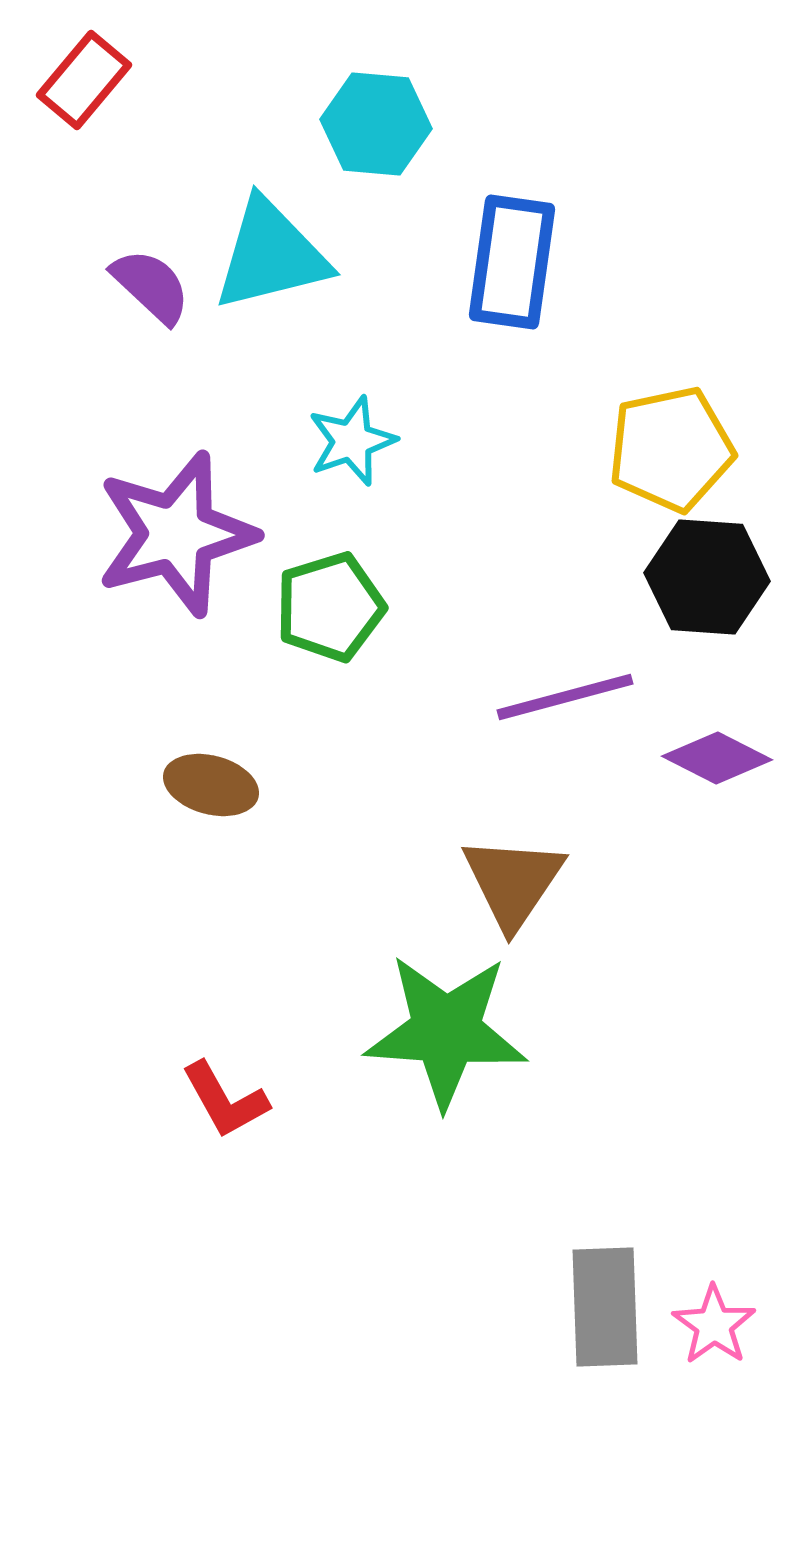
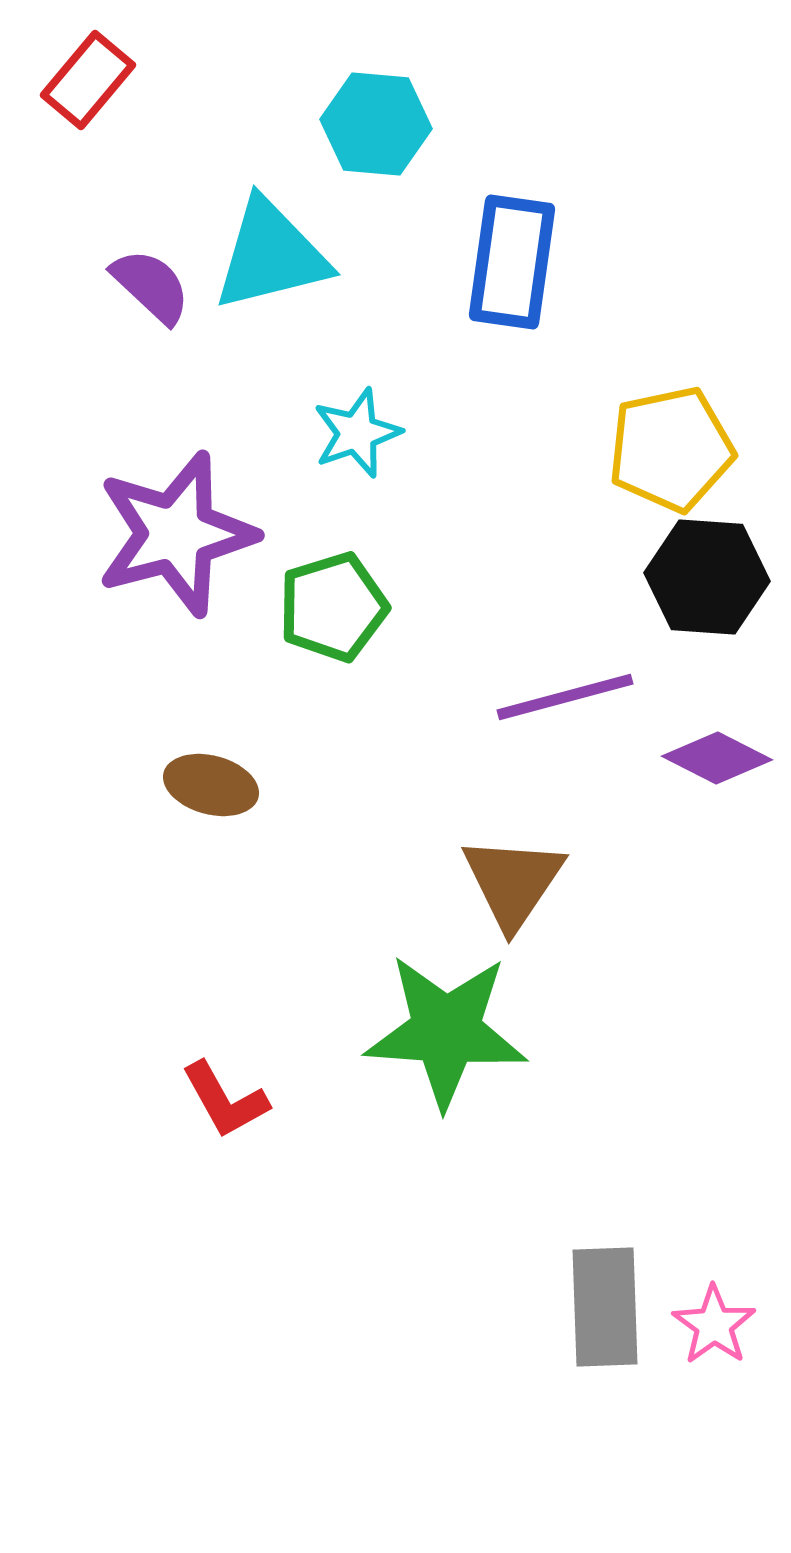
red rectangle: moved 4 px right
cyan star: moved 5 px right, 8 px up
green pentagon: moved 3 px right
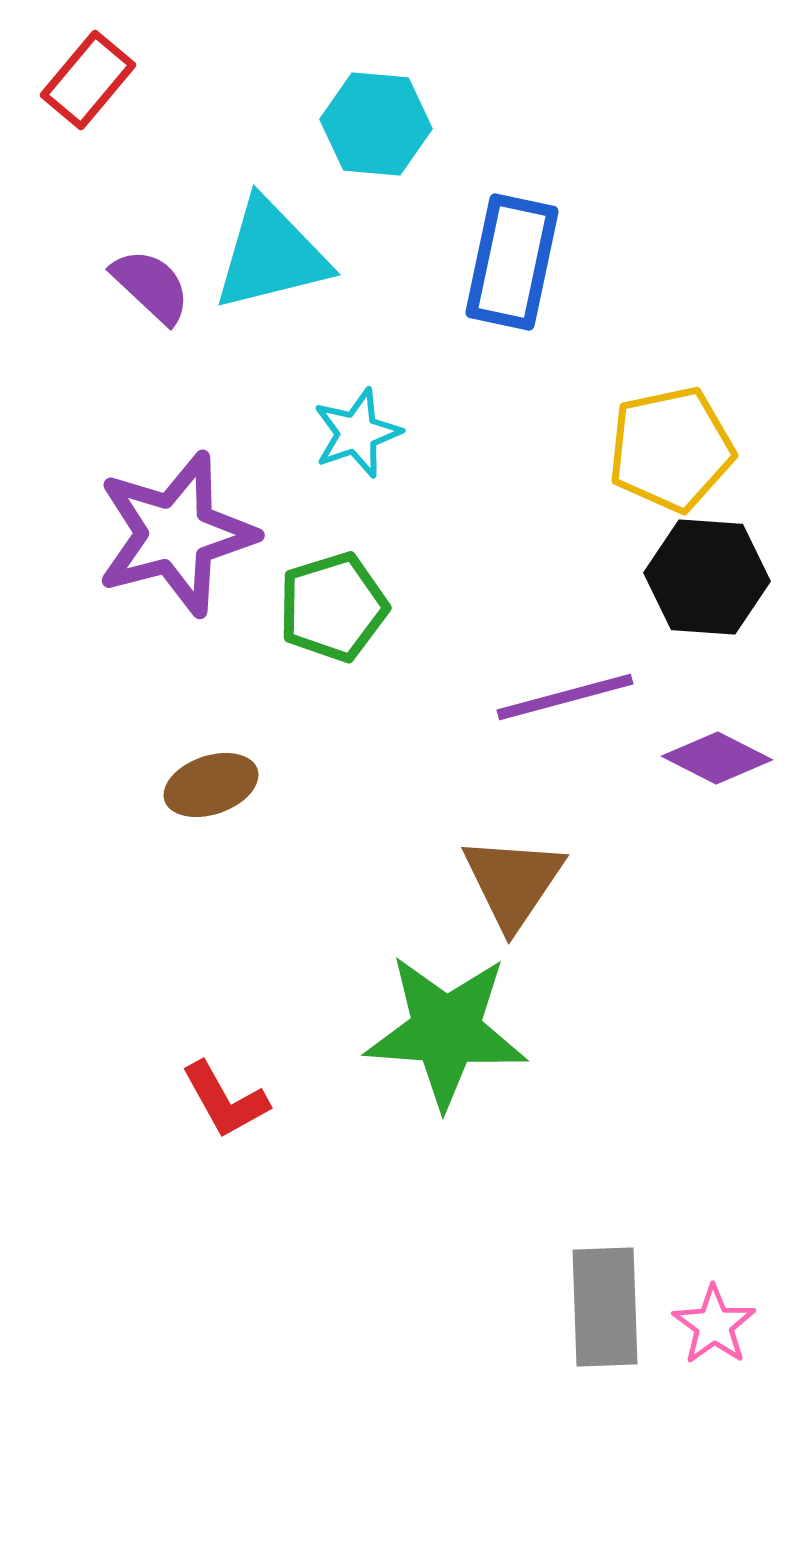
blue rectangle: rotated 4 degrees clockwise
brown ellipse: rotated 34 degrees counterclockwise
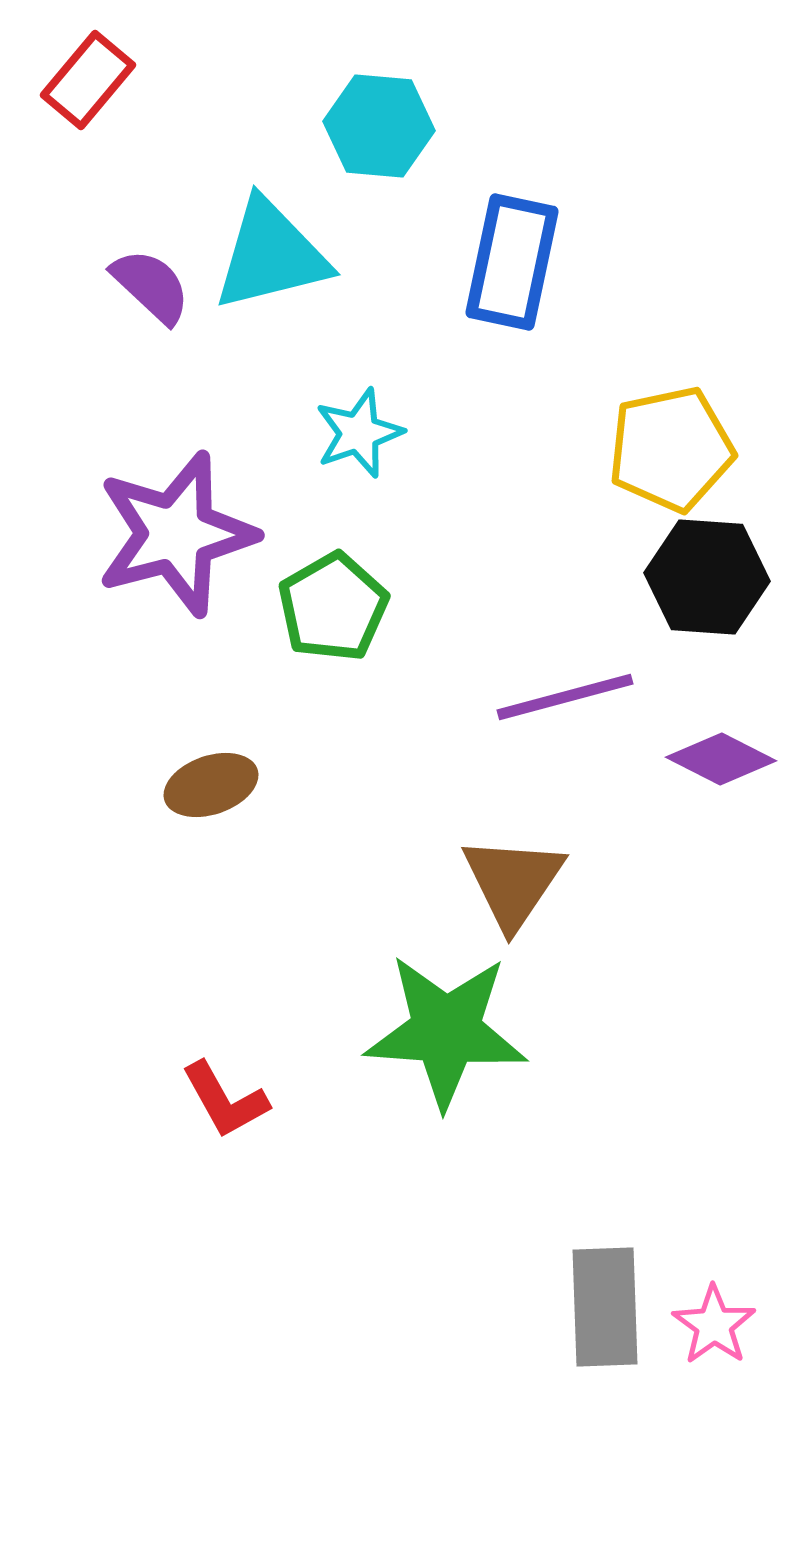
cyan hexagon: moved 3 px right, 2 px down
cyan star: moved 2 px right
green pentagon: rotated 13 degrees counterclockwise
purple diamond: moved 4 px right, 1 px down
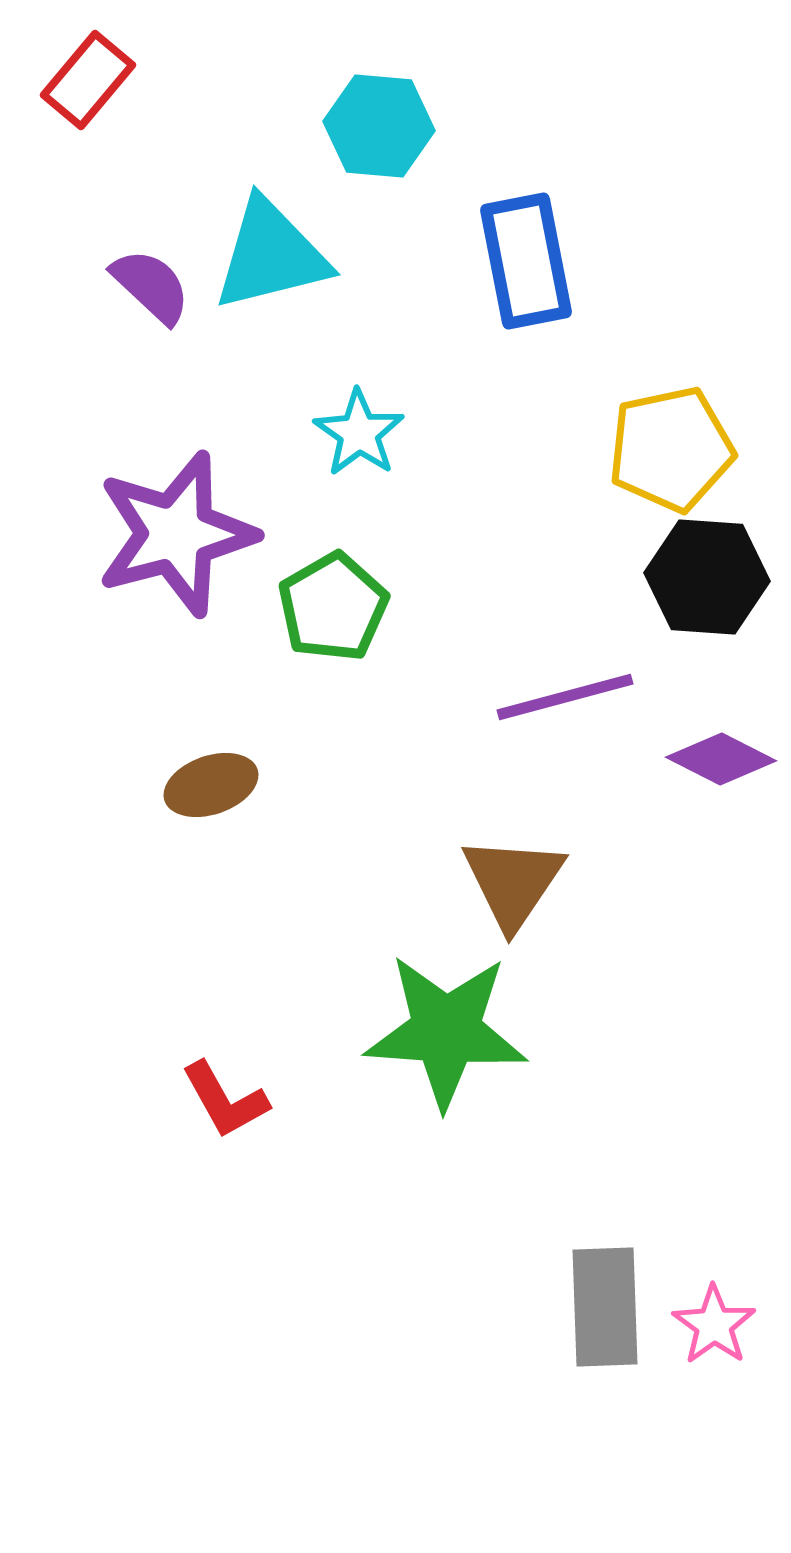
blue rectangle: moved 14 px right, 1 px up; rotated 23 degrees counterclockwise
cyan star: rotated 18 degrees counterclockwise
